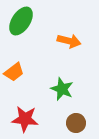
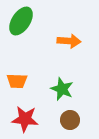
orange arrow: rotated 10 degrees counterclockwise
orange trapezoid: moved 3 px right, 9 px down; rotated 40 degrees clockwise
brown circle: moved 6 px left, 3 px up
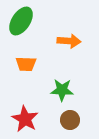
orange trapezoid: moved 9 px right, 17 px up
green star: moved 1 px down; rotated 20 degrees counterclockwise
red star: rotated 24 degrees clockwise
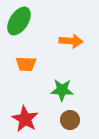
green ellipse: moved 2 px left
orange arrow: moved 2 px right
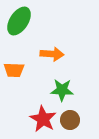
orange arrow: moved 19 px left, 13 px down
orange trapezoid: moved 12 px left, 6 px down
red star: moved 18 px right
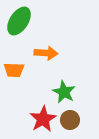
orange arrow: moved 6 px left, 1 px up
green star: moved 2 px right, 2 px down; rotated 25 degrees clockwise
red star: rotated 12 degrees clockwise
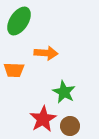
brown circle: moved 6 px down
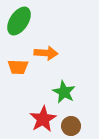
orange trapezoid: moved 4 px right, 3 px up
brown circle: moved 1 px right
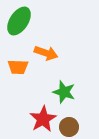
orange arrow: rotated 15 degrees clockwise
green star: rotated 10 degrees counterclockwise
brown circle: moved 2 px left, 1 px down
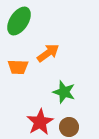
orange arrow: moved 2 px right; rotated 55 degrees counterclockwise
red star: moved 3 px left, 3 px down
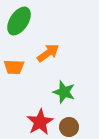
orange trapezoid: moved 4 px left
